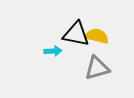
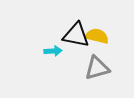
black triangle: moved 1 px down
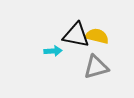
gray triangle: moved 1 px left, 1 px up
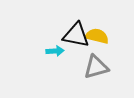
cyan arrow: moved 2 px right
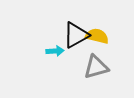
black triangle: rotated 40 degrees counterclockwise
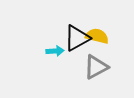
black triangle: moved 1 px right, 3 px down
gray triangle: rotated 12 degrees counterclockwise
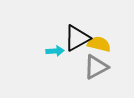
yellow semicircle: moved 2 px right, 8 px down
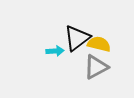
black triangle: rotated 8 degrees counterclockwise
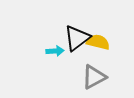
yellow semicircle: moved 1 px left, 2 px up
gray triangle: moved 2 px left, 10 px down
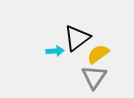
yellow semicircle: moved 12 px down; rotated 50 degrees counterclockwise
gray triangle: rotated 28 degrees counterclockwise
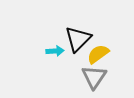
black triangle: moved 1 px right, 1 px down; rotated 8 degrees counterclockwise
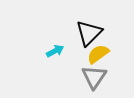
black triangle: moved 11 px right, 6 px up
cyan arrow: rotated 24 degrees counterclockwise
